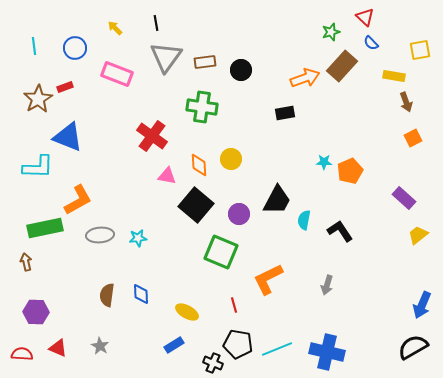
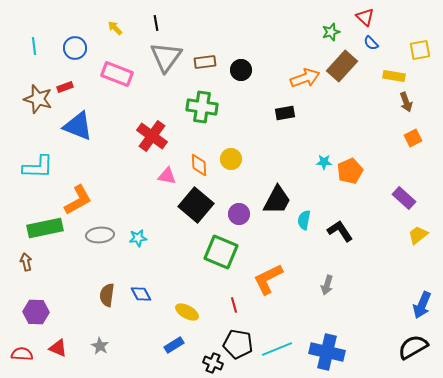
brown star at (38, 99): rotated 24 degrees counterclockwise
blue triangle at (68, 137): moved 10 px right, 11 px up
blue diamond at (141, 294): rotated 25 degrees counterclockwise
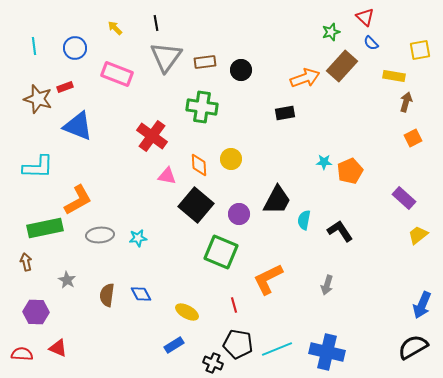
brown arrow at (406, 102): rotated 144 degrees counterclockwise
gray star at (100, 346): moved 33 px left, 66 px up
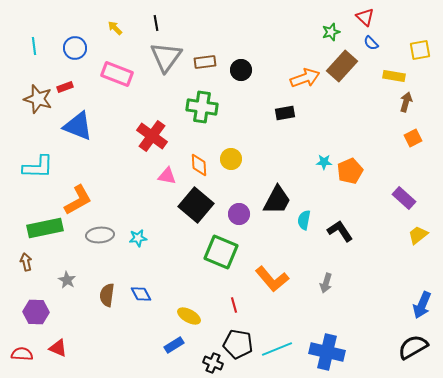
orange L-shape at (268, 279): moved 4 px right; rotated 104 degrees counterclockwise
gray arrow at (327, 285): moved 1 px left, 2 px up
yellow ellipse at (187, 312): moved 2 px right, 4 px down
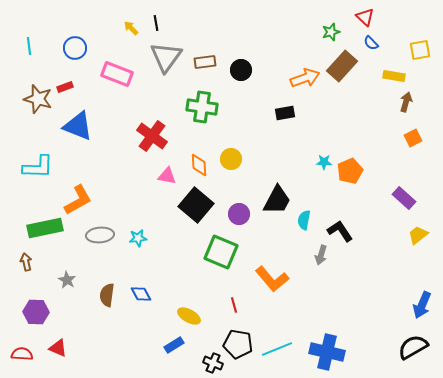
yellow arrow at (115, 28): moved 16 px right
cyan line at (34, 46): moved 5 px left
gray arrow at (326, 283): moved 5 px left, 28 px up
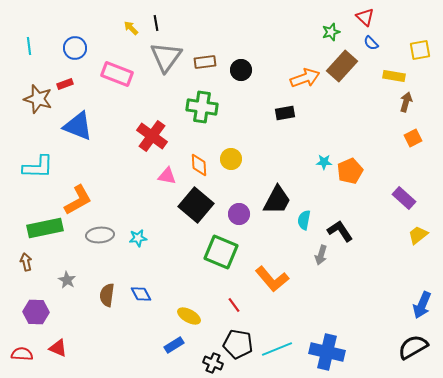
red rectangle at (65, 87): moved 3 px up
red line at (234, 305): rotated 21 degrees counterclockwise
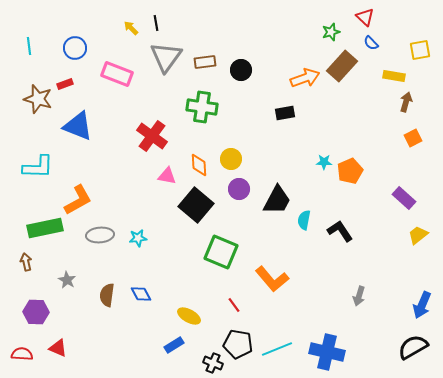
purple circle at (239, 214): moved 25 px up
gray arrow at (321, 255): moved 38 px right, 41 px down
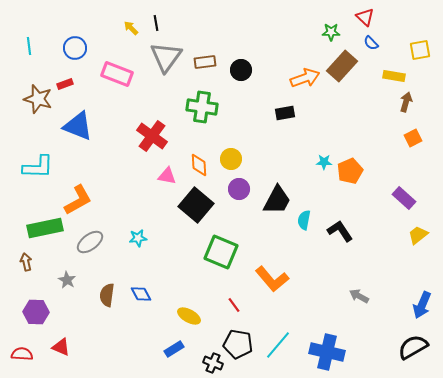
green star at (331, 32): rotated 18 degrees clockwise
gray ellipse at (100, 235): moved 10 px left, 7 px down; rotated 32 degrees counterclockwise
gray arrow at (359, 296): rotated 102 degrees clockwise
blue rectangle at (174, 345): moved 4 px down
red triangle at (58, 348): moved 3 px right, 1 px up
cyan line at (277, 349): moved 1 px right, 4 px up; rotated 28 degrees counterclockwise
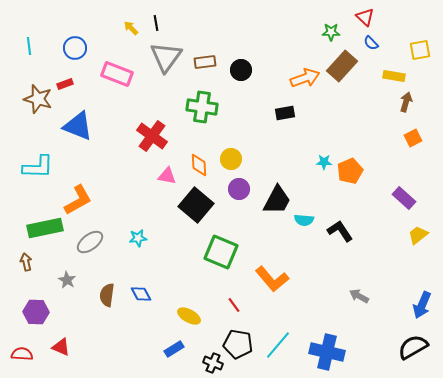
cyan semicircle at (304, 220): rotated 96 degrees counterclockwise
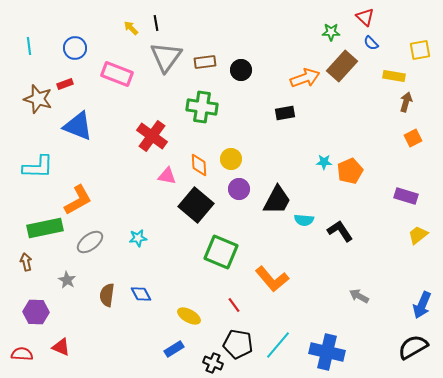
purple rectangle at (404, 198): moved 2 px right, 2 px up; rotated 25 degrees counterclockwise
